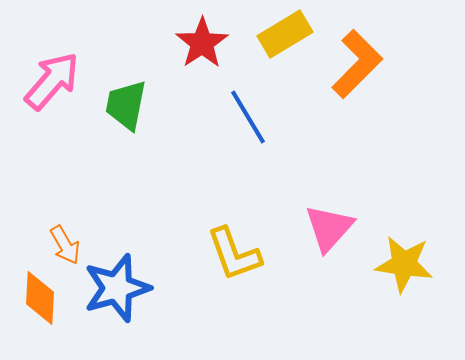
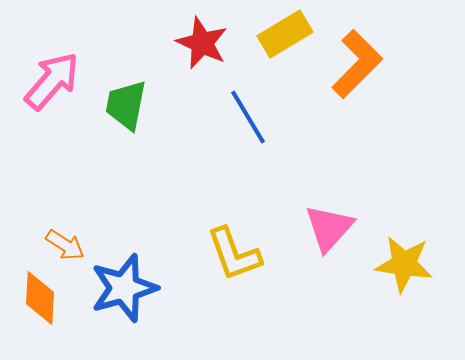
red star: rotated 14 degrees counterclockwise
orange arrow: rotated 27 degrees counterclockwise
blue star: moved 7 px right
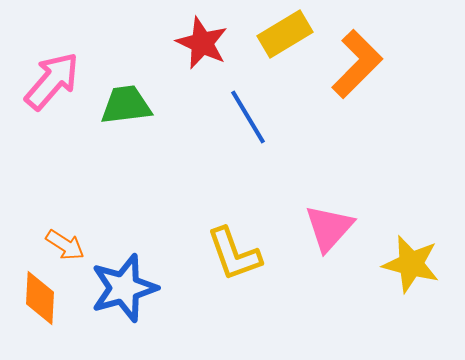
green trapezoid: rotated 72 degrees clockwise
yellow star: moved 7 px right; rotated 6 degrees clockwise
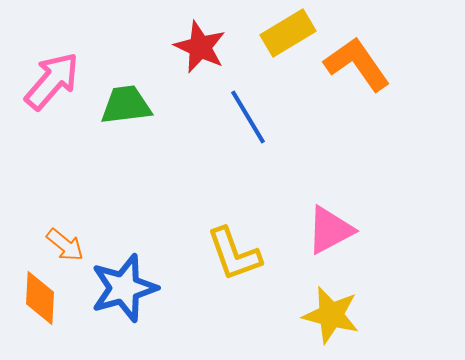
yellow rectangle: moved 3 px right, 1 px up
red star: moved 2 px left, 4 px down
orange L-shape: rotated 80 degrees counterclockwise
pink triangle: moved 1 px right, 2 px down; rotated 20 degrees clockwise
orange arrow: rotated 6 degrees clockwise
yellow star: moved 80 px left, 51 px down
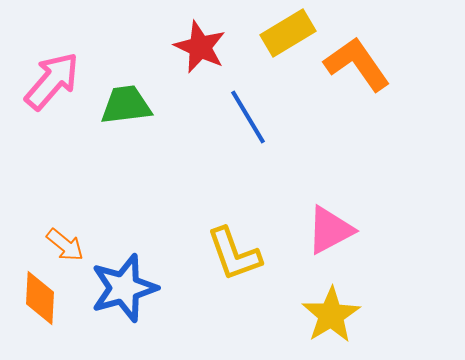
yellow star: rotated 26 degrees clockwise
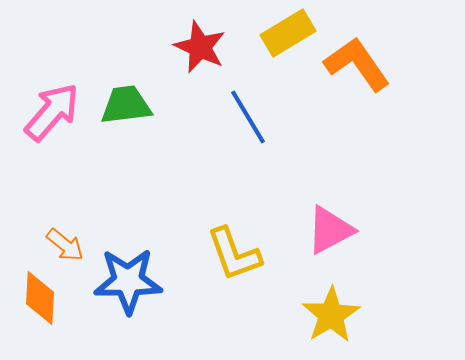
pink arrow: moved 31 px down
blue star: moved 4 px right, 7 px up; rotated 16 degrees clockwise
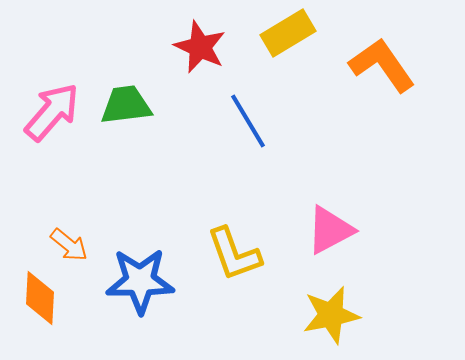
orange L-shape: moved 25 px right, 1 px down
blue line: moved 4 px down
orange arrow: moved 4 px right
blue star: moved 12 px right
yellow star: rotated 20 degrees clockwise
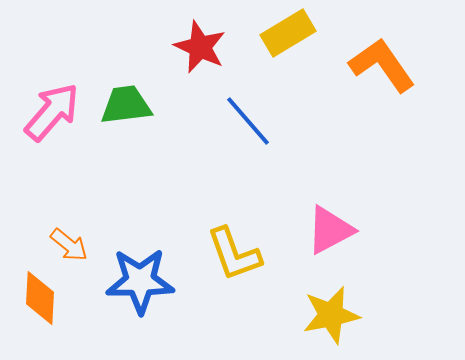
blue line: rotated 10 degrees counterclockwise
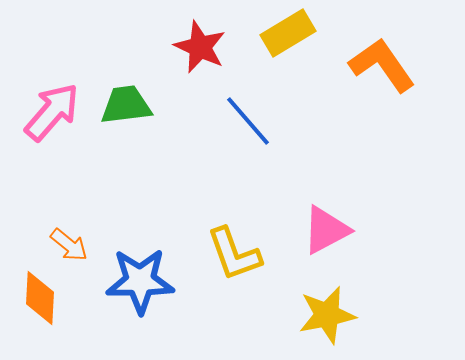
pink triangle: moved 4 px left
yellow star: moved 4 px left
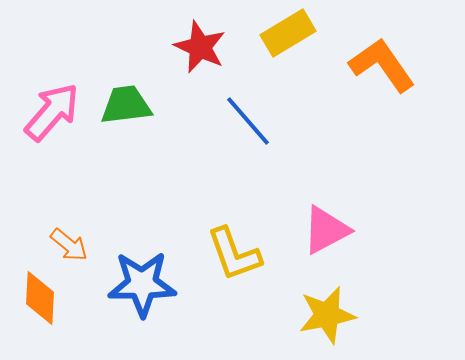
blue star: moved 2 px right, 3 px down
